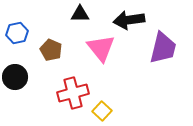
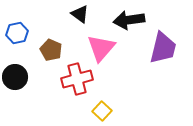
black triangle: rotated 36 degrees clockwise
pink triangle: rotated 20 degrees clockwise
red cross: moved 4 px right, 14 px up
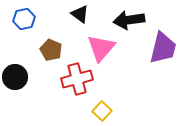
blue hexagon: moved 7 px right, 14 px up
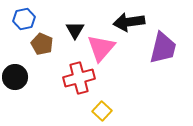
black triangle: moved 5 px left, 16 px down; rotated 24 degrees clockwise
black arrow: moved 2 px down
brown pentagon: moved 9 px left, 6 px up
red cross: moved 2 px right, 1 px up
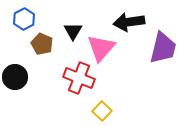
blue hexagon: rotated 15 degrees counterclockwise
black triangle: moved 2 px left, 1 px down
red cross: rotated 36 degrees clockwise
